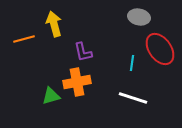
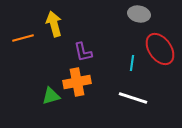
gray ellipse: moved 3 px up
orange line: moved 1 px left, 1 px up
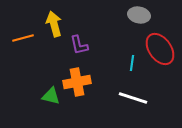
gray ellipse: moved 1 px down
purple L-shape: moved 4 px left, 7 px up
green triangle: rotated 30 degrees clockwise
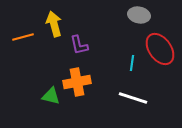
orange line: moved 1 px up
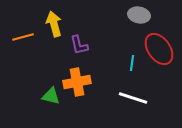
red ellipse: moved 1 px left
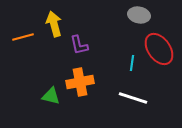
orange cross: moved 3 px right
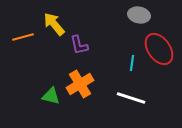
yellow arrow: rotated 25 degrees counterclockwise
orange cross: moved 2 px down; rotated 20 degrees counterclockwise
white line: moved 2 px left
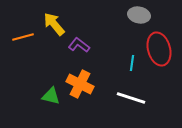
purple L-shape: rotated 140 degrees clockwise
red ellipse: rotated 20 degrees clockwise
orange cross: rotated 32 degrees counterclockwise
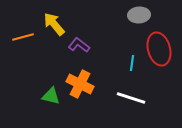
gray ellipse: rotated 15 degrees counterclockwise
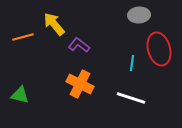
green triangle: moved 31 px left, 1 px up
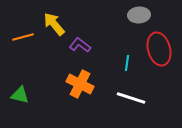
purple L-shape: moved 1 px right
cyan line: moved 5 px left
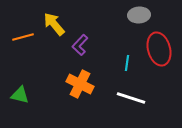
purple L-shape: rotated 85 degrees counterclockwise
